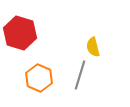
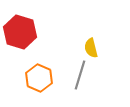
red hexagon: moved 1 px up
yellow semicircle: moved 2 px left, 1 px down
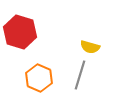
yellow semicircle: moved 1 px left, 1 px up; rotated 60 degrees counterclockwise
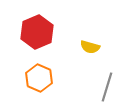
red hexagon: moved 17 px right; rotated 20 degrees clockwise
gray line: moved 27 px right, 12 px down
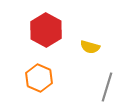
red hexagon: moved 9 px right, 2 px up; rotated 8 degrees counterclockwise
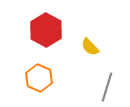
yellow semicircle: rotated 30 degrees clockwise
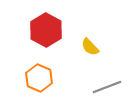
gray line: rotated 52 degrees clockwise
